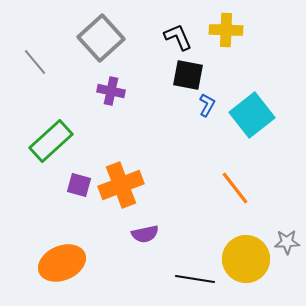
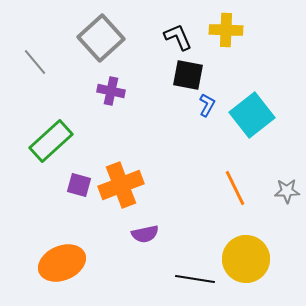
orange line: rotated 12 degrees clockwise
gray star: moved 51 px up
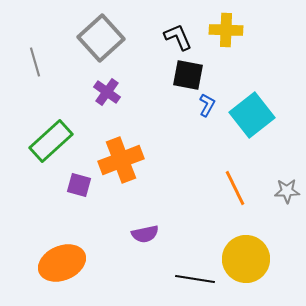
gray line: rotated 24 degrees clockwise
purple cross: moved 4 px left, 1 px down; rotated 24 degrees clockwise
orange cross: moved 25 px up
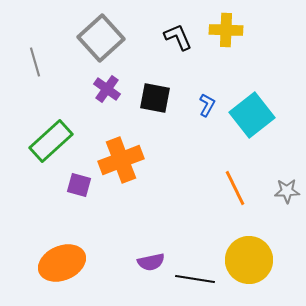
black square: moved 33 px left, 23 px down
purple cross: moved 3 px up
purple semicircle: moved 6 px right, 28 px down
yellow circle: moved 3 px right, 1 px down
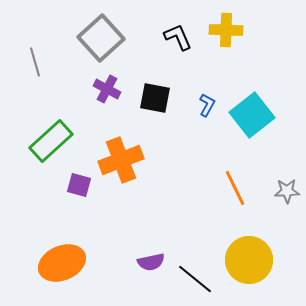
purple cross: rotated 8 degrees counterclockwise
black line: rotated 30 degrees clockwise
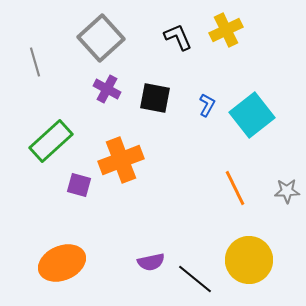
yellow cross: rotated 28 degrees counterclockwise
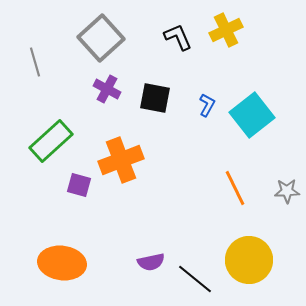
orange ellipse: rotated 30 degrees clockwise
